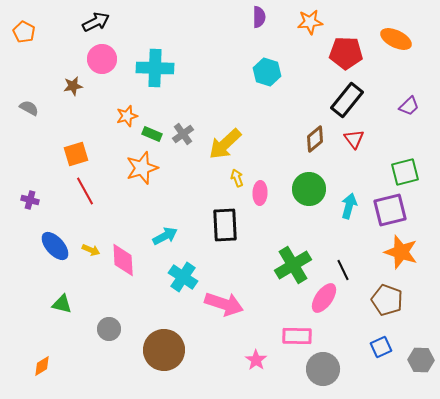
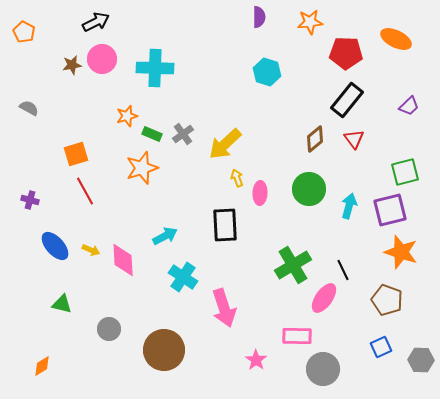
brown star at (73, 86): moved 1 px left, 21 px up
pink arrow at (224, 304): moved 4 px down; rotated 54 degrees clockwise
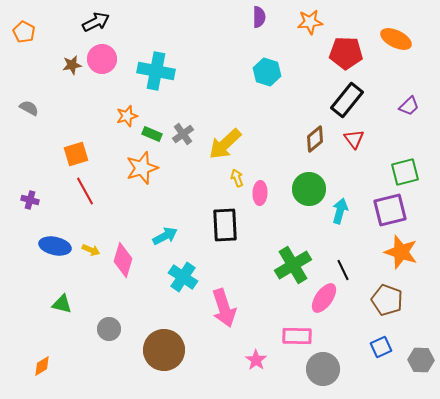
cyan cross at (155, 68): moved 1 px right, 3 px down; rotated 9 degrees clockwise
cyan arrow at (349, 206): moved 9 px left, 5 px down
blue ellipse at (55, 246): rotated 36 degrees counterclockwise
pink diamond at (123, 260): rotated 20 degrees clockwise
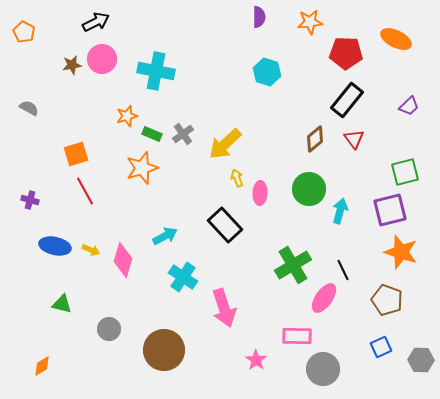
black rectangle at (225, 225): rotated 40 degrees counterclockwise
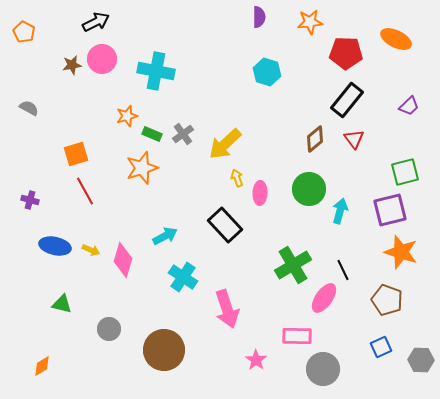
pink arrow at (224, 308): moved 3 px right, 1 px down
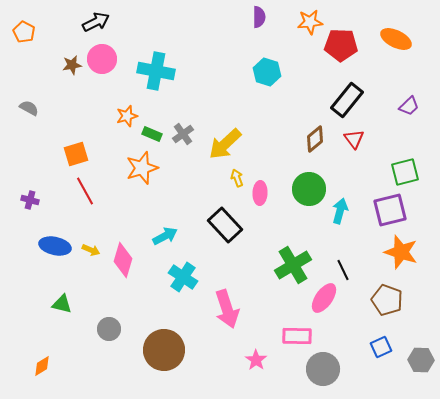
red pentagon at (346, 53): moved 5 px left, 8 px up
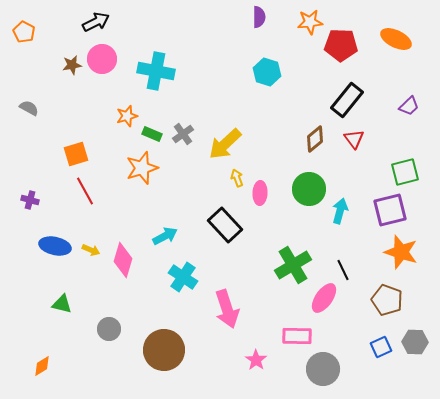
gray hexagon at (421, 360): moved 6 px left, 18 px up
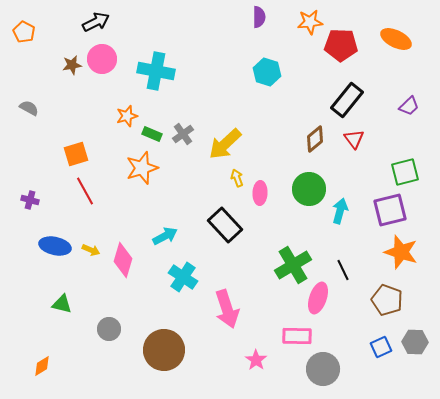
pink ellipse at (324, 298): moved 6 px left; rotated 16 degrees counterclockwise
